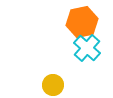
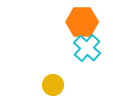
orange hexagon: rotated 12 degrees clockwise
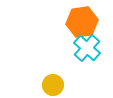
orange hexagon: rotated 8 degrees counterclockwise
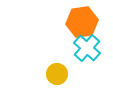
yellow circle: moved 4 px right, 11 px up
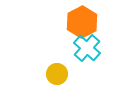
orange hexagon: rotated 20 degrees counterclockwise
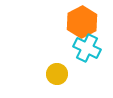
cyan cross: rotated 16 degrees counterclockwise
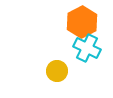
yellow circle: moved 3 px up
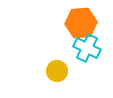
orange hexagon: moved 1 px left, 1 px down; rotated 24 degrees clockwise
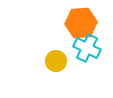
yellow circle: moved 1 px left, 10 px up
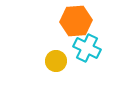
orange hexagon: moved 5 px left, 2 px up
